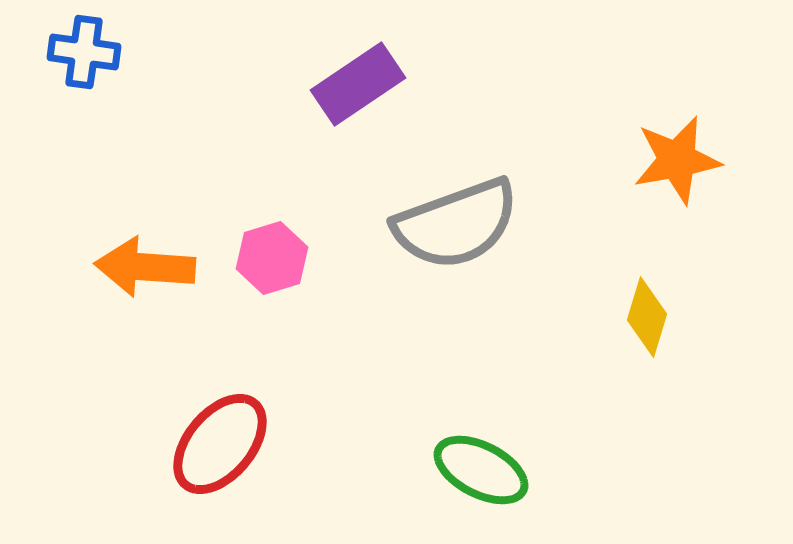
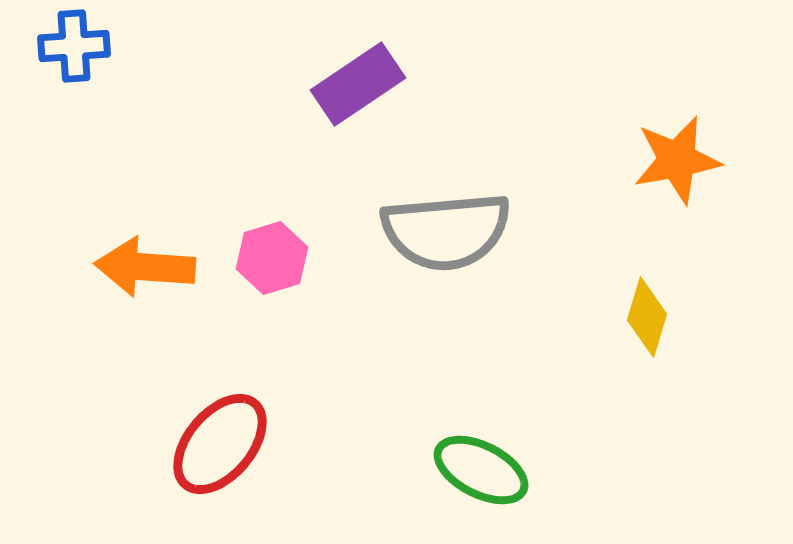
blue cross: moved 10 px left, 6 px up; rotated 12 degrees counterclockwise
gray semicircle: moved 10 px left, 7 px down; rotated 15 degrees clockwise
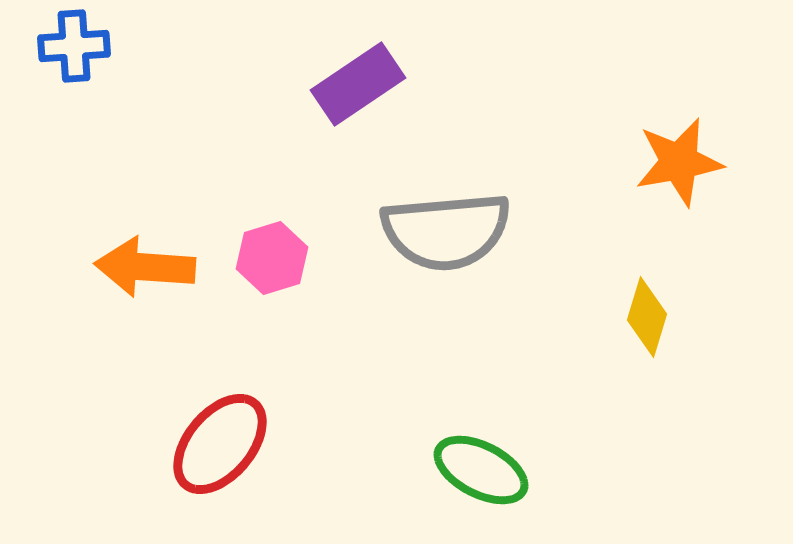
orange star: moved 2 px right, 2 px down
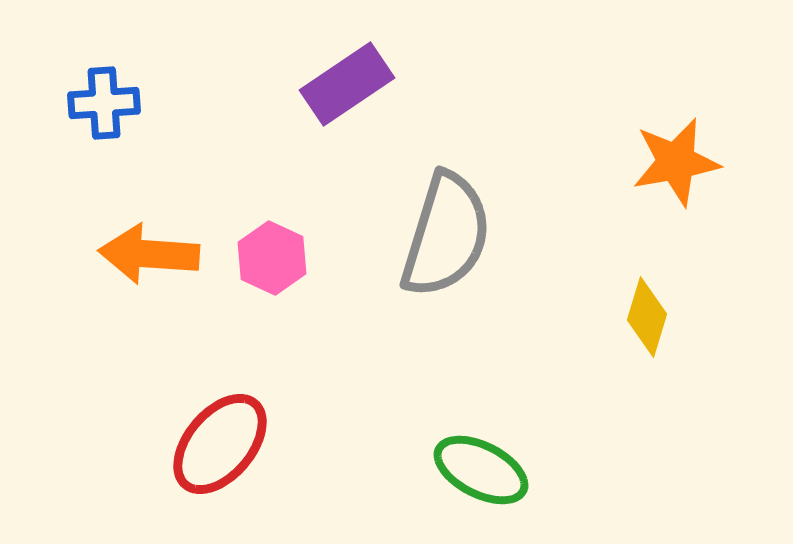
blue cross: moved 30 px right, 57 px down
purple rectangle: moved 11 px left
orange star: moved 3 px left
gray semicircle: moved 4 px down; rotated 68 degrees counterclockwise
pink hexagon: rotated 18 degrees counterclockwise
orange arrow: moved 4 px right, 13 px up
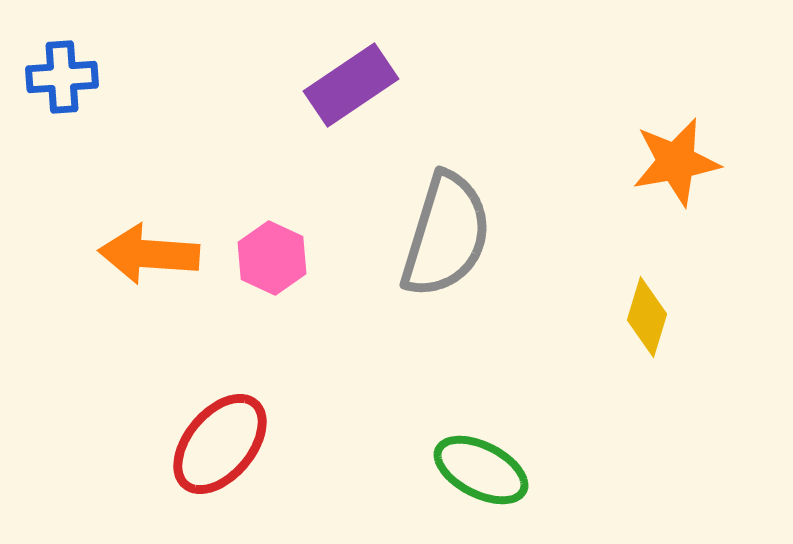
purple rectangle: moved 4 px right, 1 px down
blue cross: moved 42 px left, 26 px up
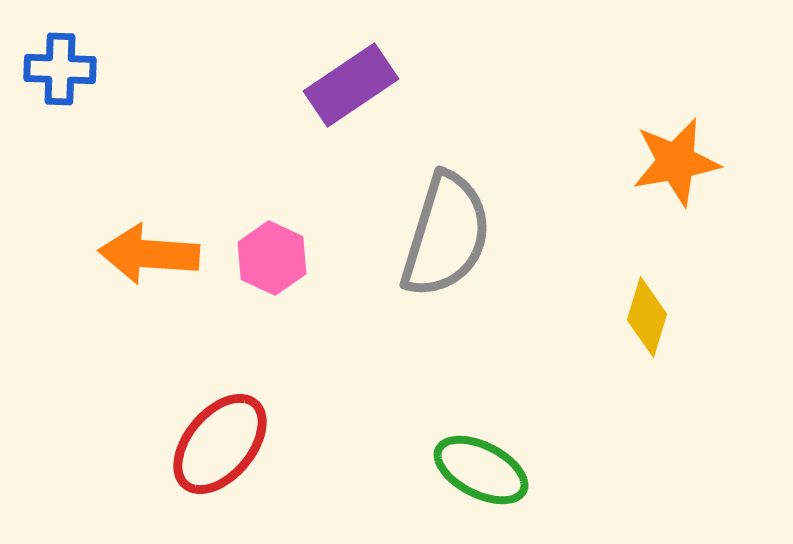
blue cross: moved 2 px left, 8 px up; rotated 6 degrees clockwise
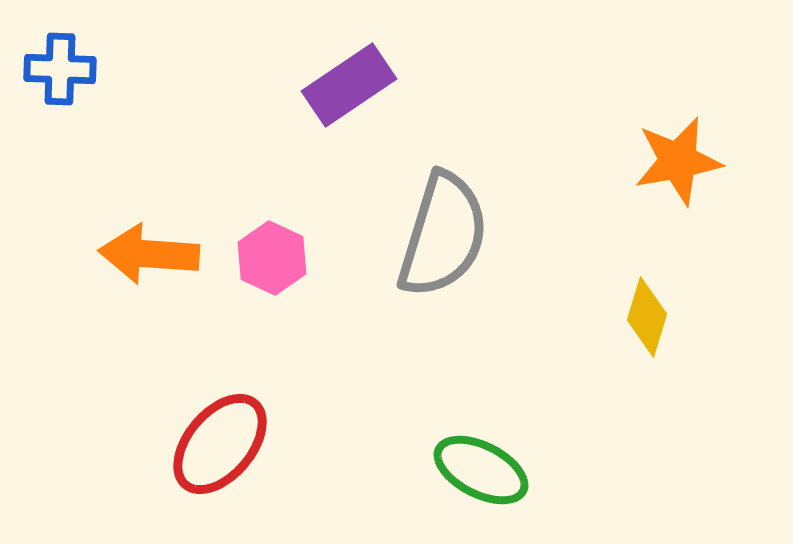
purple rectangle: moved 2 px left
orange star: moved 2 px right, 1 px up
gray semicircle: moved 3 px left
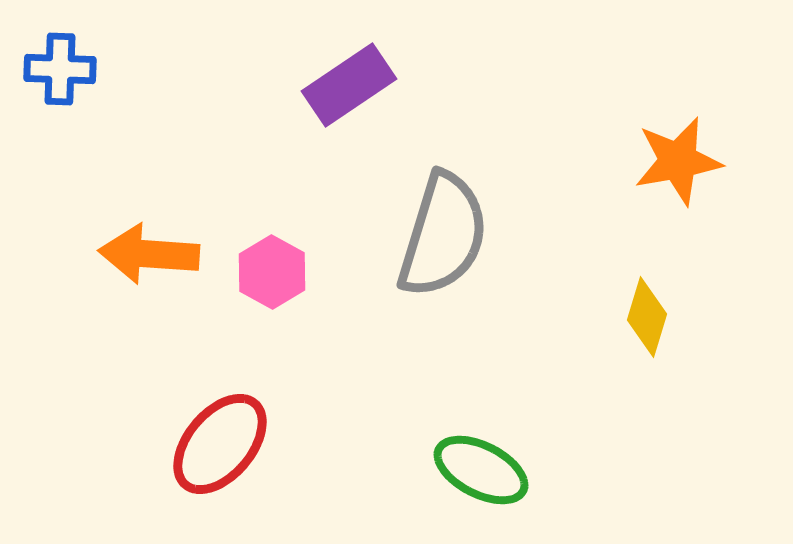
pink hexagon: moved 14 px down; rotated 4 degrees clockwise
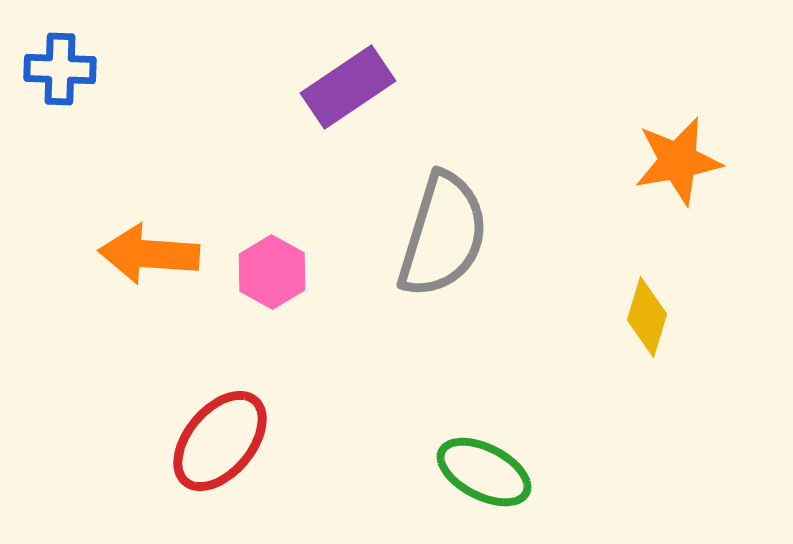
purple rectangle: moved 1 px left, 2 px down
red ellipse: moved 3 px up
green ellipse: moved 3 px right, 2 px down
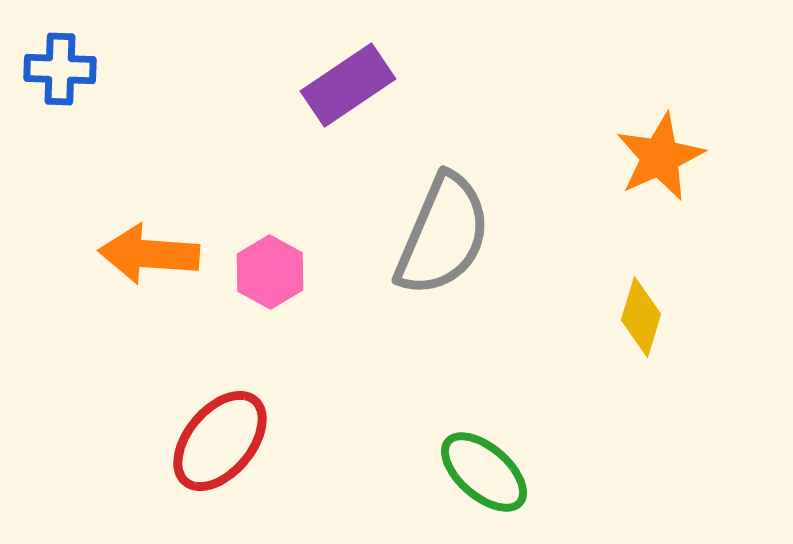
purple rectangle: moved 2 px up
orange star: moved 18 px left, 4 px up; rotated 14 degrees counterclockwise
gray semicircle: rotated 6 degrees clockwise
pink hexagon: moved 2 px left
yellow diamond: moved 6 px left
green ellipse: rotated 14 degrees clockwise
